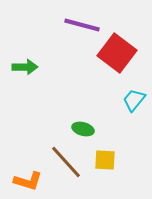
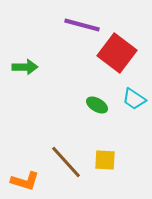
cyan trapezoid: moved 1 px up; rotated 95 degrees counterclockwise
green ellipse: moved 14 px right, 24 px up; rotated 15 degrees clockwise
orange L-shape: moved 3 px left
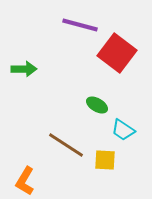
purple line: moved 2 px left
green arrow: moved 1 px left, 2 px down
cyan trapezoid: moved 11 px left, 31 px down
brown line: moved 17 px up; rotated 15 degrees counterclockwise
orange L-shape: rotated 104 degrees clockwise
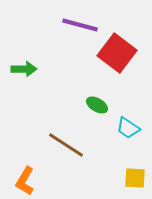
cyan trapezoid: moved 5 px right, 2 px up
yellow square: moved 30 px right, 18 px down
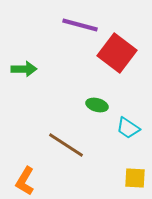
green ellipse: rotated 15 degrees counterclockwise
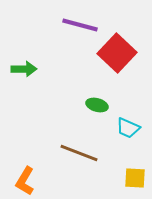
red square: rotated 6 degrees clockwise
cyan trapezoid: rotated 10 degrees counterclockwise
brown line: moved 13 px right, 8 px down; rotated 12 degrees counterclockwise
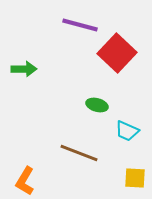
cyan trapezoid: moved 1 px left, 3 px down
